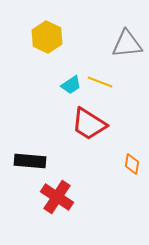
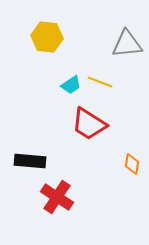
yellow hexagon: rotated 20 degrees counterclockwise
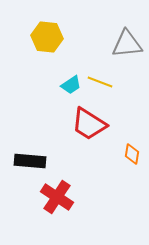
orange diamond: moved 10 px up
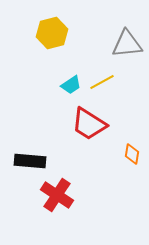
yellow hexagon: moved 5 px right, 4 px up; rotated 20 degrees counterclockwise
yellow line: moved 2 px right; rotated 50 degrees counterclockwise
red cross: moved 2 px up
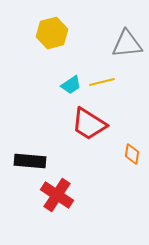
yellow line: rotated 15 degrees clockwise
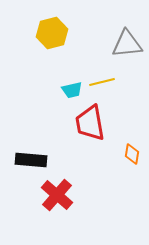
cyan trapezoid: moved 1 px right, 5 px down; rotated 20 degrees clockwise
red trapezoid: moved 1 px right, 1 px up; rotated 48 degrees clockwise
black rectangle: moved 1 px right, 1 px up
red cross: rotated 8 degrees clockwise
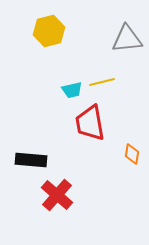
yellow hexagon: moved 3 px left, 2 px up
gray triangle: moved 5 px up
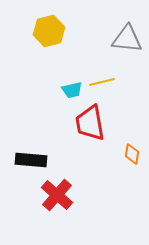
gray triangle: rotated 12 degrees clockwise
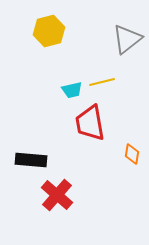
gray triangle: rotated 44 degrees counterclockwise
